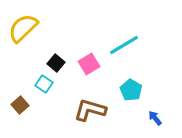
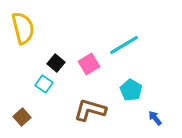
yellow semicircle: rotated 120 degrees clockwise
brown square: moved 2 px right, 12 px down
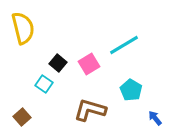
black square: moved 2 px right
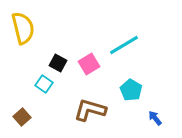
black square: rotated 12 degrees counterclockwise
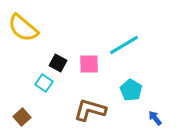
yellow semicircle: rotated 144 degrees clockwise
pink square: rotated 30 degrees clockwise
cyan square: moved 1 px up
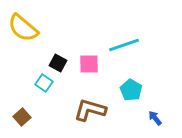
cyan line: rotated 12 degrees clockwise
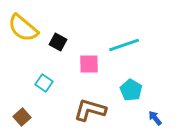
black square: moved 21 px up
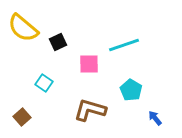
black square: rotated 36 degrees clockwise
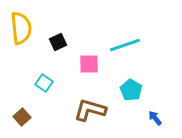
yellow semicircle: moved 2 px left; rotated 136 degrees counterclockwise
cyan line: moved 1 px right
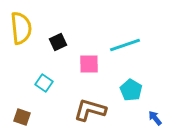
brown square: rotated 30 degrees counterclockwise
